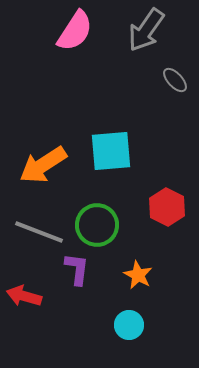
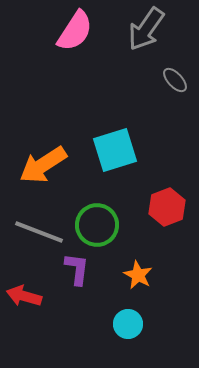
gray arrow: moved 1 px up
cyan square: moved 4 px right, 1 px up; rotated 12 degrees counterclockwise
red hexagon: rotated 12 degrees clockwise
cyan circle: moved 1 px left, 1 px up
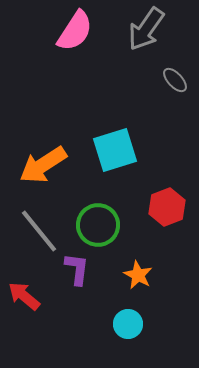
green circle: moved 1 px right
gray line: moved 1 px up; rotated 30 degrees clockwise
red arrow: rotated 24 degrees clockwise
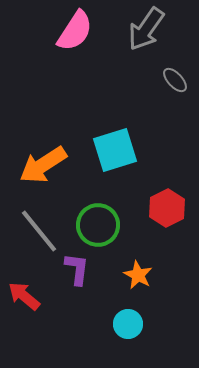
red hexagon: moved 1 px down; rotated 6 degrees counterclockwise
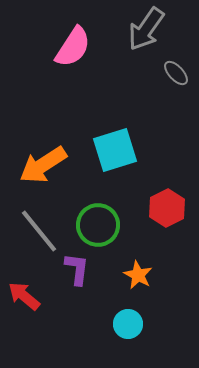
pink semicircle: moved 2 px left, 16 px down
gray ellipse: moved 1 px right, 7 px up
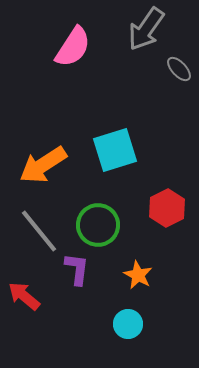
gray ellipse: moved 3 px right, 4 px up
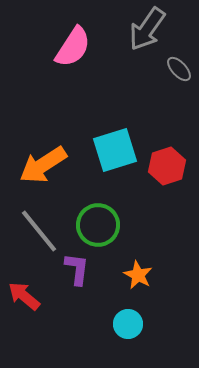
gray arrow: moved 1 px right
red hexagon: moved 42 px up; rotated 9 degrees clockwise
